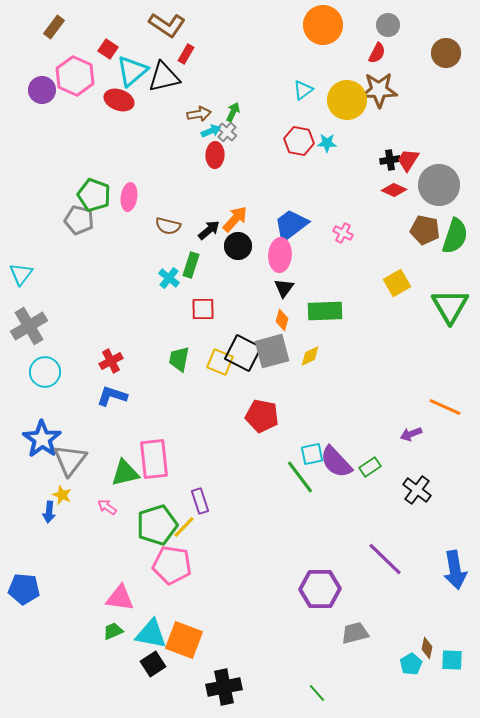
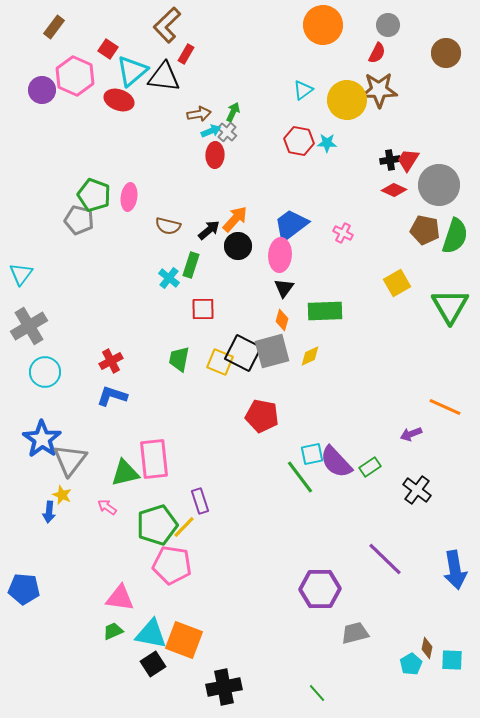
brown L-shape at (167, 25): rotated 102 degrees clockwise
black triangle at (164, 77): rotated 20 degrees clockwise
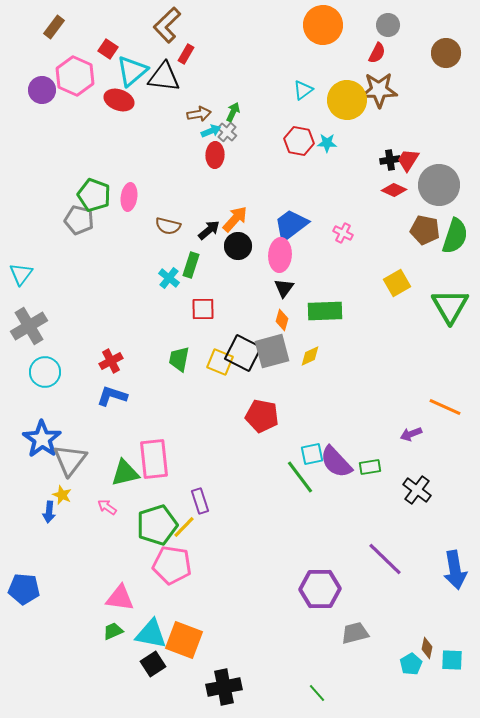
green rectangle at (370, 467): rotated 25 degrees clockwise
